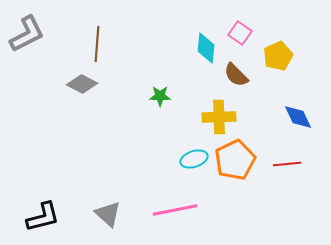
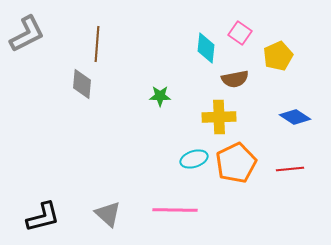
brown semicircle: moved 1 px left, 4 px down; rotated 56 degrees counterclockwise
gray diamond: rotated 68 degrees clockwise
blue diamond: moved 3 px left; rotated 32 degrees counterclockwise
orange pentagon: moved 1 px right, 3 px down
red line: moved 3 px right, 5 px down
pink line: rotated 12 degrees clockwise
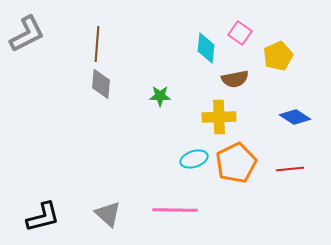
gray diamond: moved 19 px right
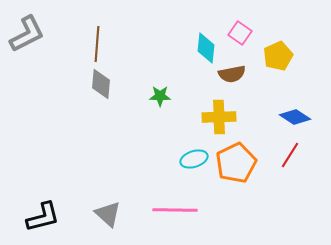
brown semicircle: moved 3 px left, 5 px up
red line: moved 14 px up; rotated 52 degrees counterclockwise
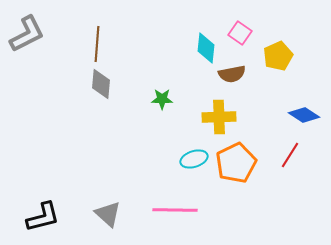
green star: moved 2 px right, 3 px down
blue diamond: moved 9 px right, 2 px up
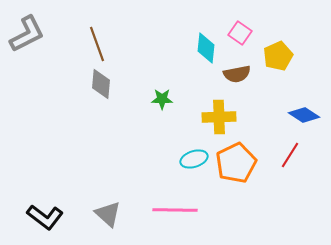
brown line: rotated 24 degrees counterclockwise
brown semicircle: moved 5 px right
black L-shape: moved 2 px right; rotated 51 degrees clockwise
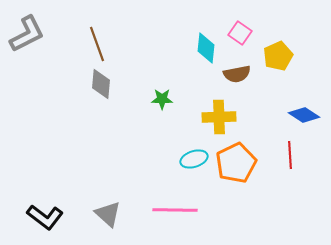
red line: rotated 36 degrees counterclockwise
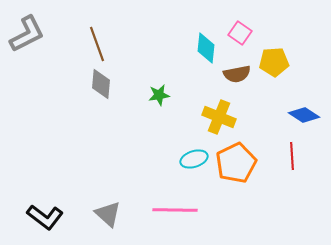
yellow pentagon: moved 4 px left, 6 px down; rotated 20 degrees clockwise
green star: moved 3 px left, 4 px up; rotated 10 degrees counterclockwise
yellow cross: rotated 24 degrees clockwise
red line: moved 2 px right, 1 px down
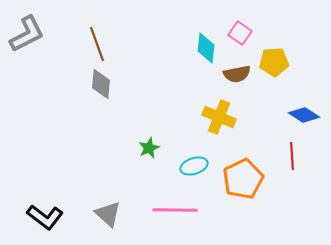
green star: moved 10 px left, 53 px down; rotated 15 degrees counterclockwise
cyan ellipse: moved 7 px down
orange pentagon: moved 7 px right, 16 px down
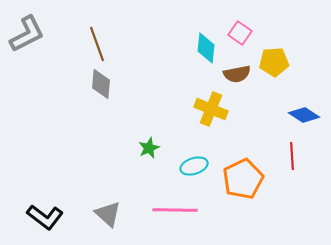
yellow cross: moved 8 px left, 8 px up
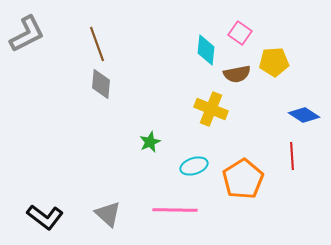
cyan diamond: moved 2 px down
green star: moved 1 px right, 6 px up
orange pentagon: rotated 6 degrees counterclockwise
